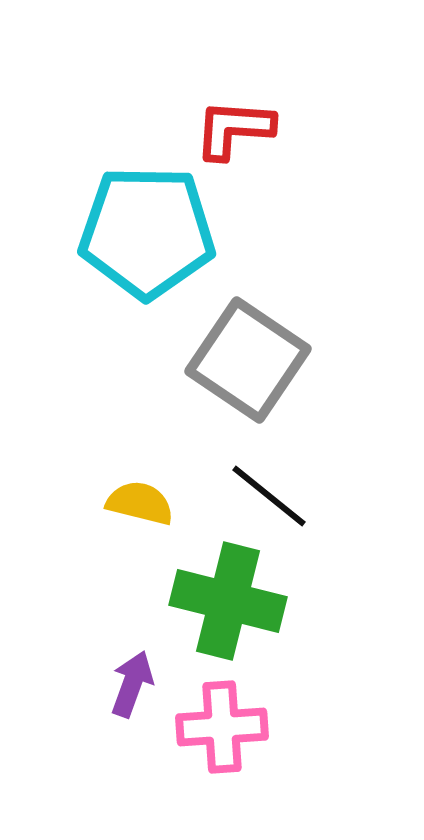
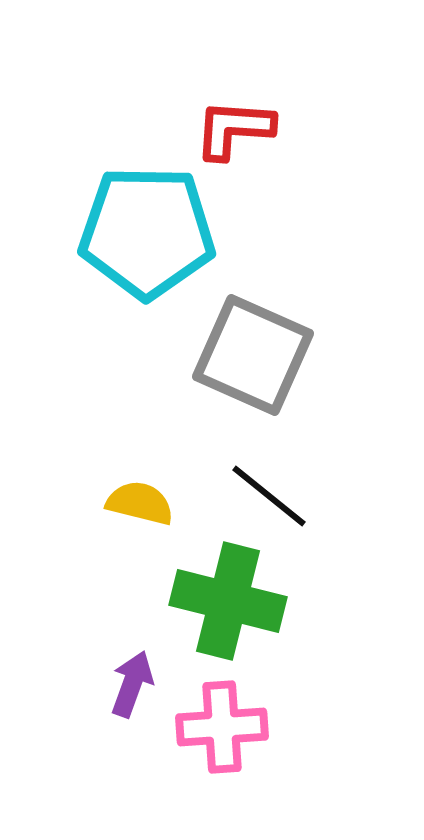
gray square: moved 5 px right, 5 px up; rotated 10 degrees counterclockwise
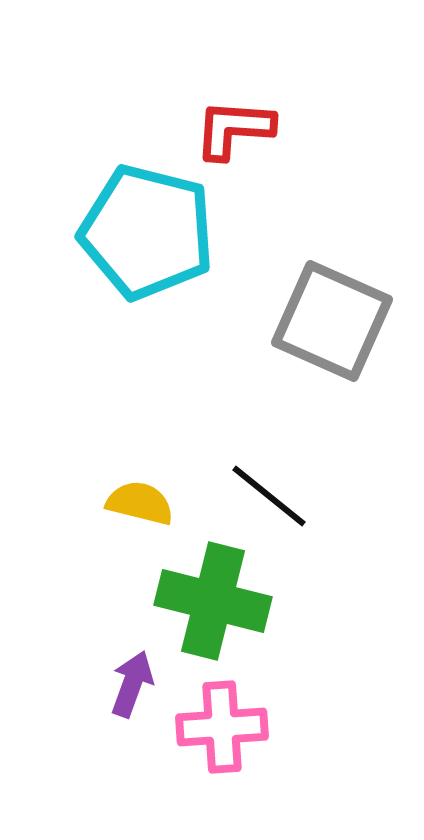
cyan pentagon: rotated 13 degrees clockwise
gray square: moved 79 px right, 34 px up
green cross: moved 15 px left
